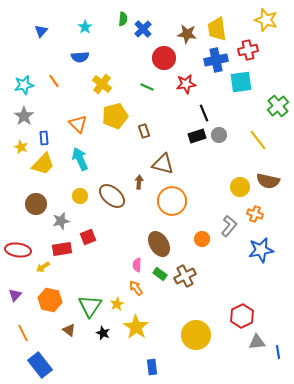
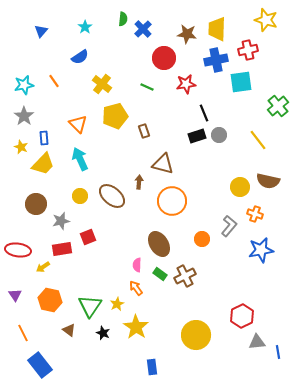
yellow trapezoid at (217, 29): rotated 10 degrees clockwise
blue semicircle at (80, 57): rotated 30 degrees counterclockwise
purple triangle at (15, 295): rotated 16 degrees counterclockwise
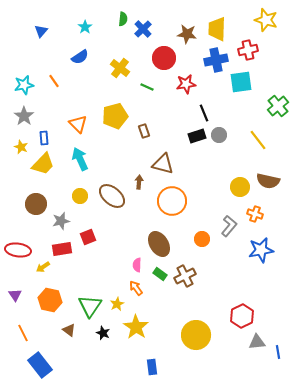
yellow cross at (102, 84): moved 18 px right, 16 px up
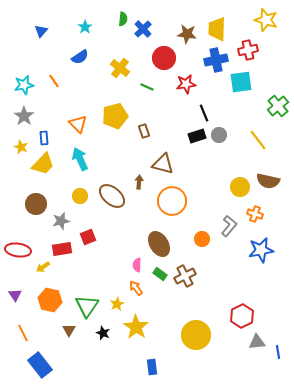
green triangle at (90, 306): moved 3 px left
brown triangle at (69, 330): rotated 24 degrees clockwise
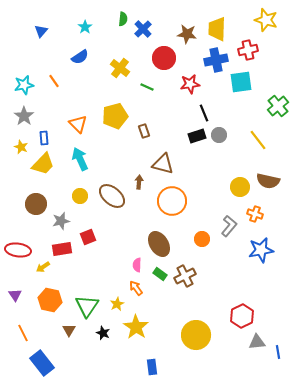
red star at (186, 84): moved 4 px right
blue rectangle at (40, 365): moved 2 px right, 2 px up
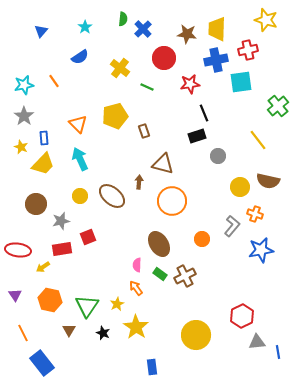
gray circle at (219, 135): moved 1 px left, 21 px down
gray L-shape at (229, 226): moved 3 px right
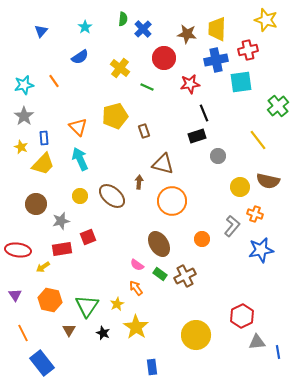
orange triangle at (78, 124): moved 3 px down
pink semicircle at (137, 265): rotated 56 degrees counterclockwise
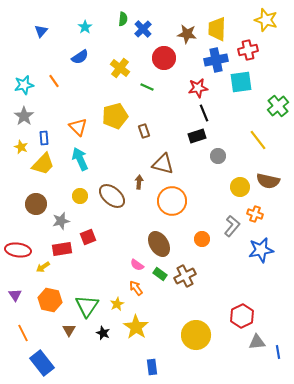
red star at (190, 84): moved 8 px right, 4 px down
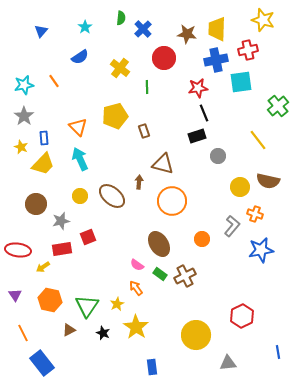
green semicircle at (123, 19): moved 2 px left, 1 px up
yellow star at (266, 20): moved 3 px left
green line at (147, 87): rotated 64 degrees clockwise
brown triangle at (69, 330): rotated 32 degrees clockwise
gray triangle at (257, 342): moved 29 px left, 21 px down
